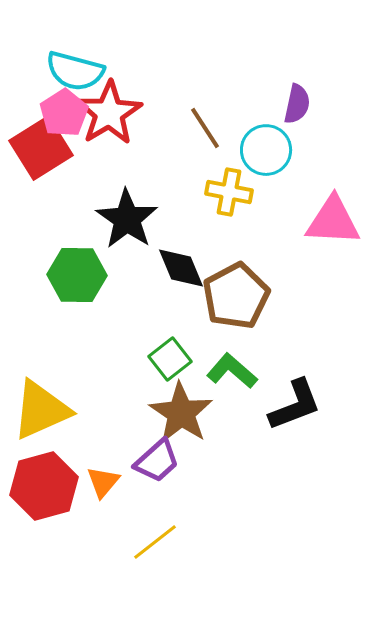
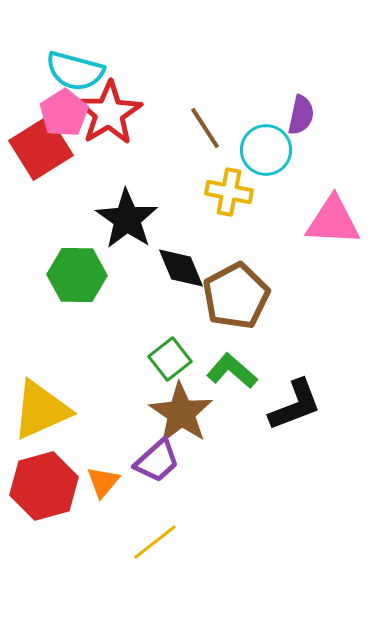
purple semicircle: moved 4 px right, 11 px down
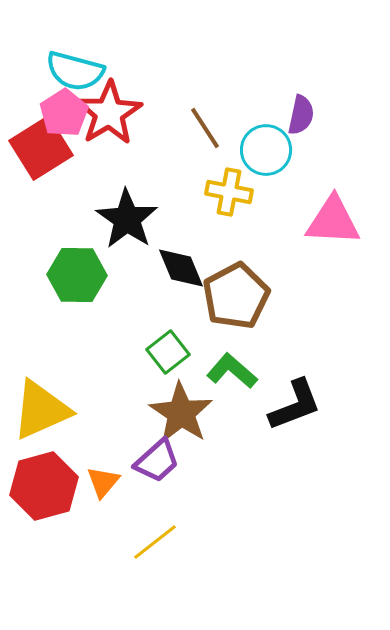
green square: moved 2 px left, 7 px up
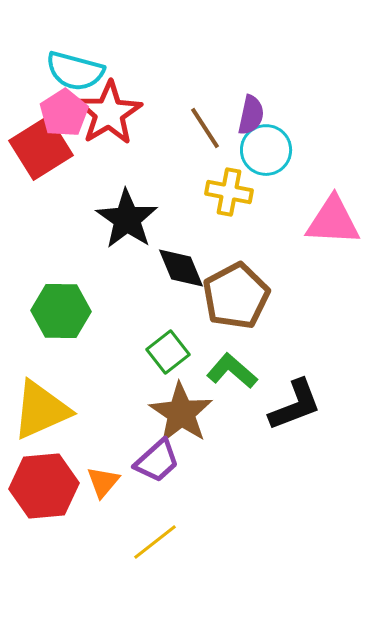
purple semicircle: moved 50 px left
green hexagon: moved 16 px left, 36 px down
red hexagon: rotated 10 degrees clockwise
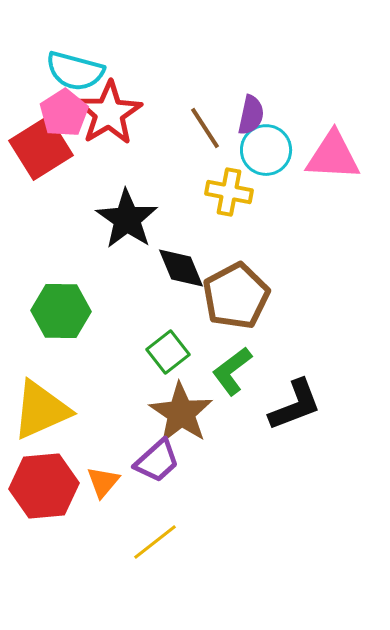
pink triangle: moved 65 px up
green L-shape: rotated 78 degrees counterclockwise
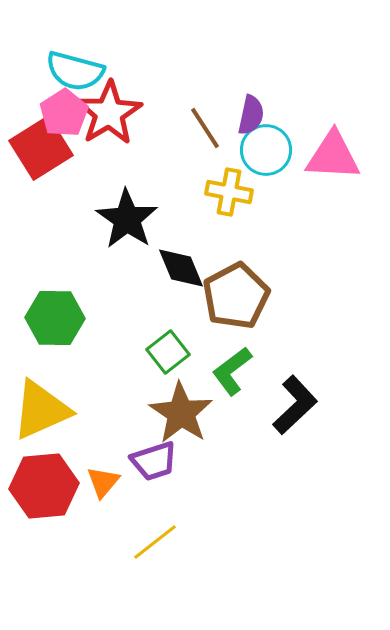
green hexagon: moved 6 px left, 7 px down
black L-shape: rotated 22 degrees counterclockwise
purple trapezoid: moved 3 px left; rotated 24 degrees clockwise
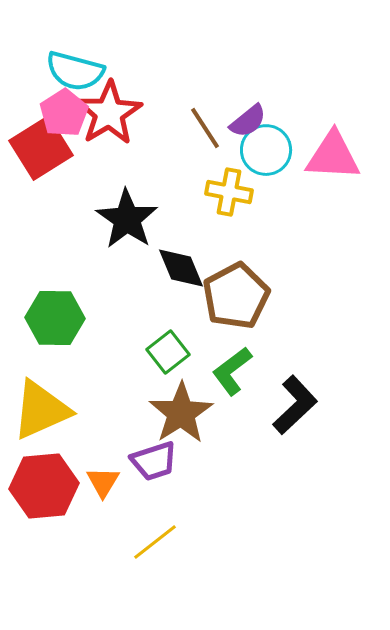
purple semicircle: moved 3 px left, 6 px down; rotated 39 degrees clockwise
brown star: rotated 6 degrees clockwise
orange triangle: rotated 9 degrees counterclockwise
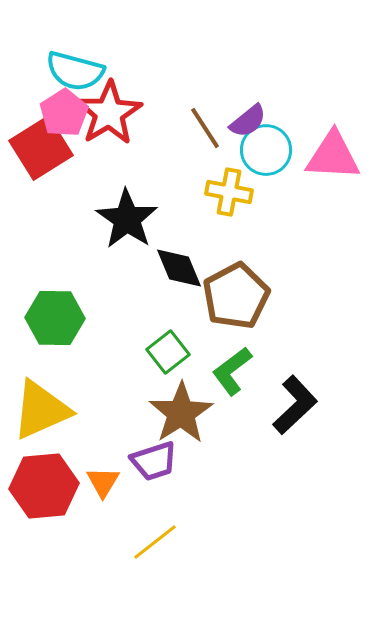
black diamond: moved 2 px left
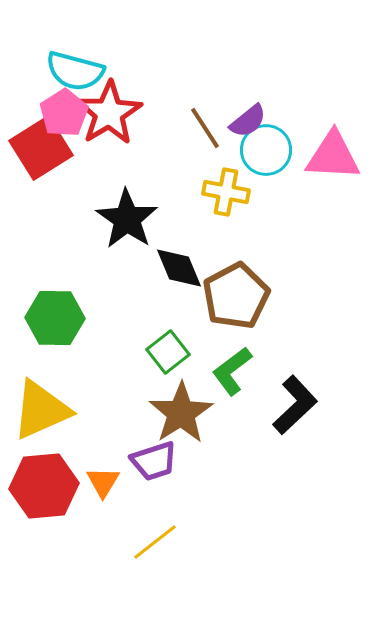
yellow cross: moved 3 px left
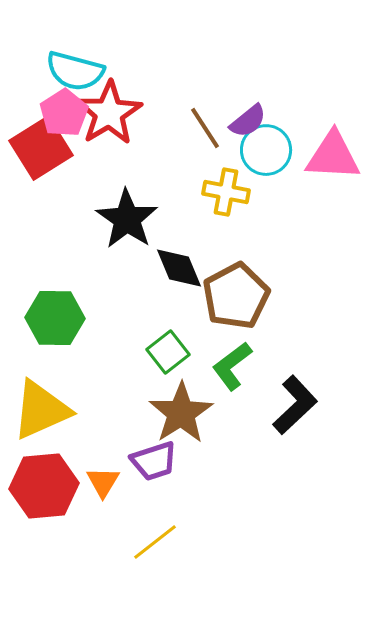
green L-shape: moved 5 px up
